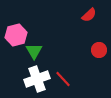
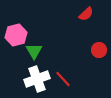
red semicircle: moved 3 px left, 1 px up
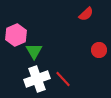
pink hexagon: rotated 10 degrees counterclockwise
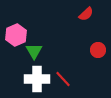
red circle: moved 1 px left
white cross: rotated 20 degrees clockwise
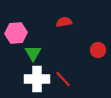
red semicircle: moved 22 px left, 8 px down; rotated 147 degrees counterclockwise
pink hexagon: moved 2 px up; rotated 20 degrees clockwise
green triangle: moved 1 px left, 2 px down
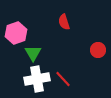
red semicircle: rotated 98 degrees counterclockwise
pink hexagon: rotated 15 degrees counterclockwise
white cross: rotated 10 degrees counterclockwise
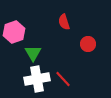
pink hexagon: moved 2 px left, 1 px up
red circle: moved 10 px left, 6 px up
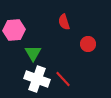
pink hexagon: moved 2 px up; rotated 15 degrees clockwise
white cross: rotated 30 degrees clockwise
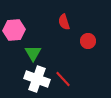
red circle: moved 3 px up
